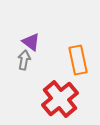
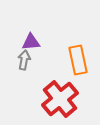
purple triangle: rotated 42 degrees counterclockwise
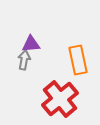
purple triangle: moved 2 px down
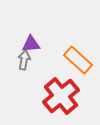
orange rectangle: rotated 36 degrees counterclockwise
red cross: moved 1 px right, 3 px up
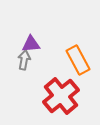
orange rectangle: rotated 20 degrees clockwise
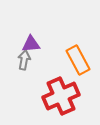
red cross: rotated 15 degrees clockwise
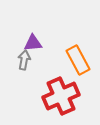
purple triangle: moved 2 px right, 1 px up
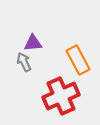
gray arrow: moved 2 px down; rotated 36 degrees counterclockwise
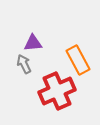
gray arrow: moved 2 px down
red cross: moved 4 px left, 5 px up
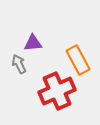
gray arrow: moved 5 px left
